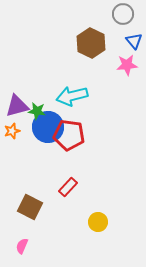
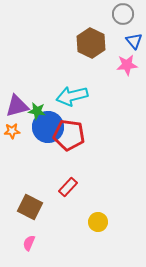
orange star: rotated 14 degrees clockwise
pink semicircle: moved 7 px right, 3 px up
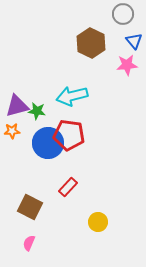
blue circle: moved 16 px down
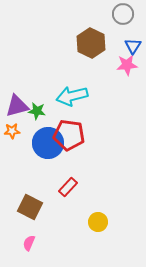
blue triangle: moved 1 px left, 5 px down; rotated 12 degrees clockwise
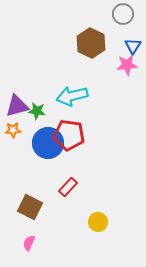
orange star: moved 1 px right, 1 px up
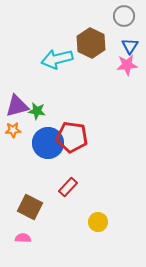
gray circle: moved 1 px right, 2 px down
blue triangle: moved 3 px left
cyan arrow: moved 15 px left, 37 px up
red pentagon: moved 3 px right, 2 px down
pink semicircle: moved 6 px left, 5 px up; rotated 70 degrees clockwise
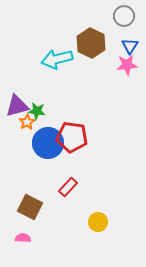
orange star: moved 14 px right, 8 px up; rotated 28 degrees counterclockwise
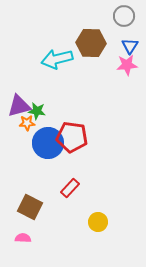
brown hexagon: rotated 24 degrees counterclockwise
purple triangle: moved 2 px right
orange star: moved 1 px down; rotated 28 degrees clockwise
red rectangle: moved 2 px right, 1 px down
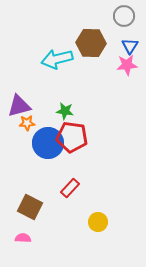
green star: moved 28 px right
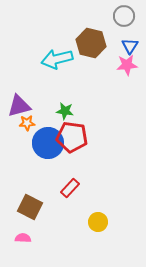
brown hexagon: rotated 12 degrees clockwise
